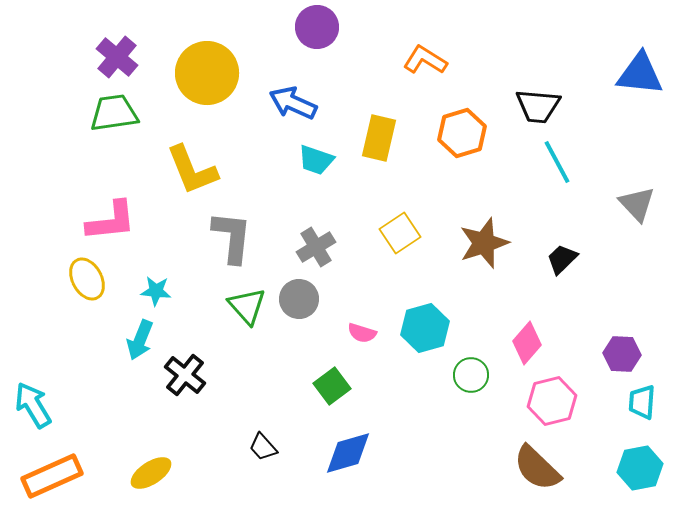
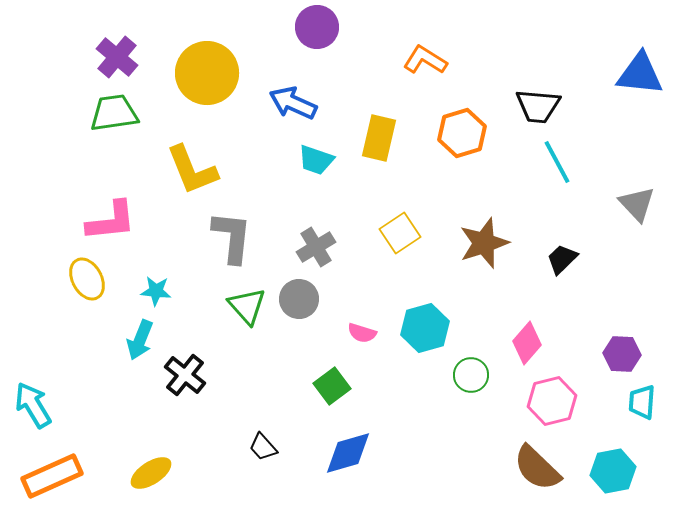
cyan hexagon at (640, 468): moved 27 px left, 3 px down
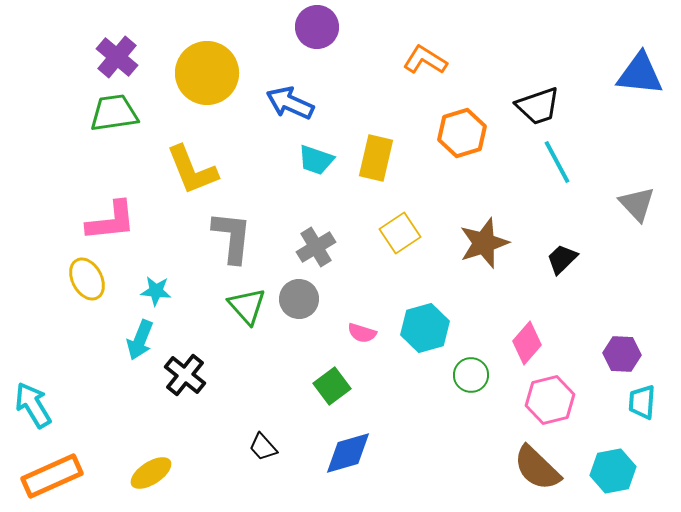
blue arrow at (293, 103): moved 3 px left
black trapezoid at (538, 106): rotated 24 degrees counterclockwise
yellow rectangle at (379, 138): moved 3 px left, 20 px down
pink hexagon at (552, 401): moved 2 px left, 1 px up
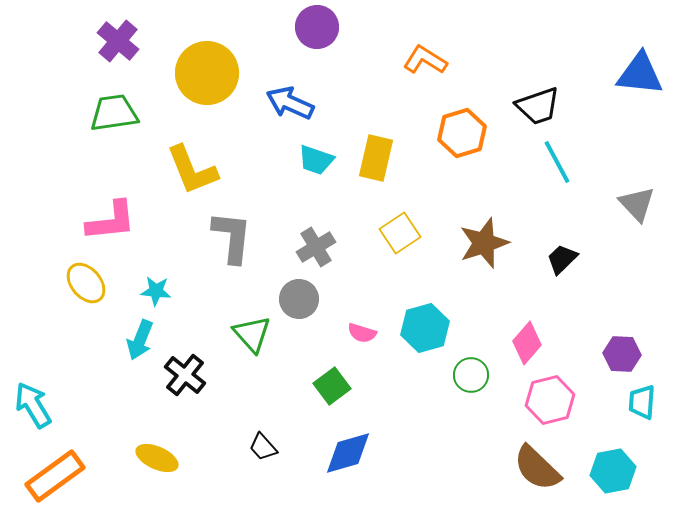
purple cross at (117, 57): moved 1 px right, 16 px up
yellow ellipse at (87, 279): moved 1 px left, 4 px down; rotated 12 degrees counterclockwise
green triangle at (247, 306): moved 5 px right, 28 px down
yellow ellipse at (151, 473): moved 6 px right, 15 px up; rotated 57 degrees clockwise
orange rectangle at (52, 476): moved 3 px right; rotated 12 degrees counterclockwise
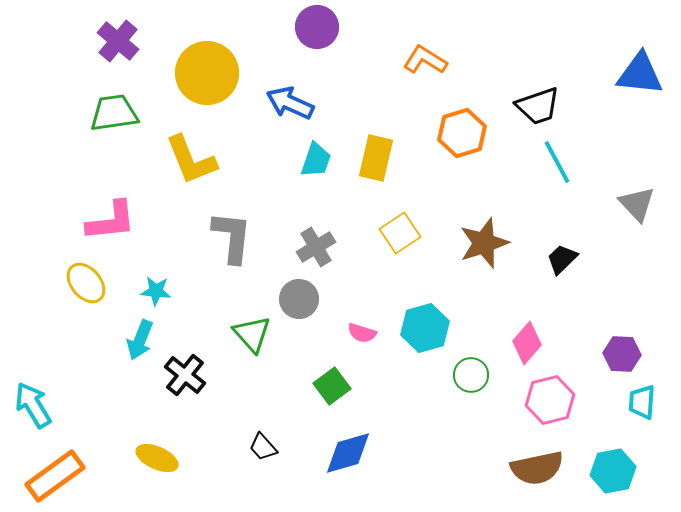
cyan trapezoid at (316, 160): rotated 90 degrees counterclockwise
yellow L-shape at (192, 170): moved 1 px left, 10 px up
brown semicircle at (537, 468): rotated 56 degrees counterclockwise
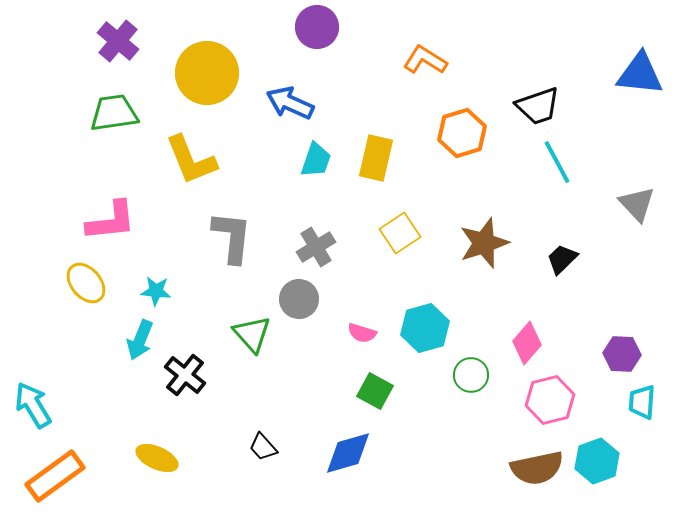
green square at (332, 386): moved 43 px right, 5 px down; rotated 24 degrees counterclockwise
cyan hexagon at (613, 471): moved 16 px left, 10 px up; rotated 9 degrees counterclockwise
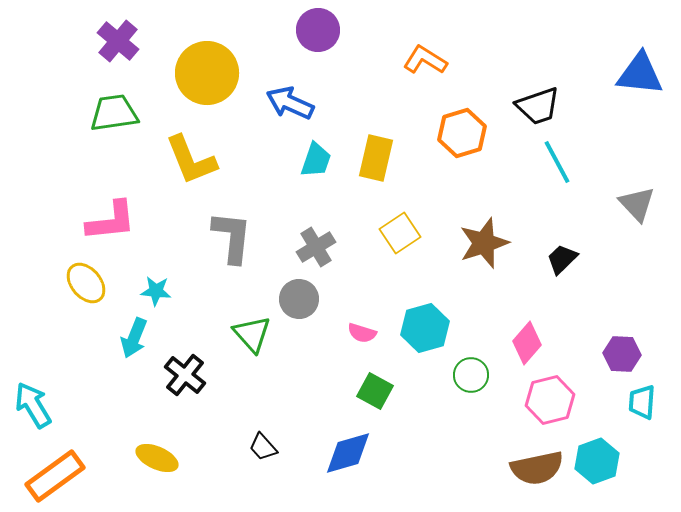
purple circle at (317, 27): moved 1 px right, 3 px down
cyan arrow at (140, 340): moved 6 px left, 2 px up
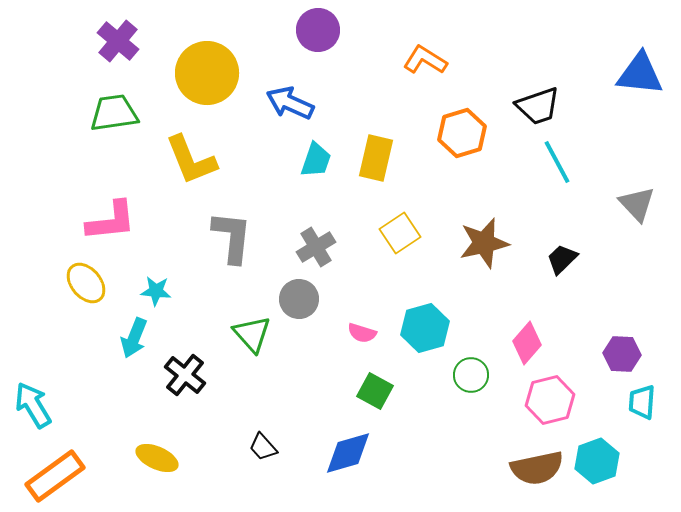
brown star at (484, 243): rotated 6 degrees clockwise
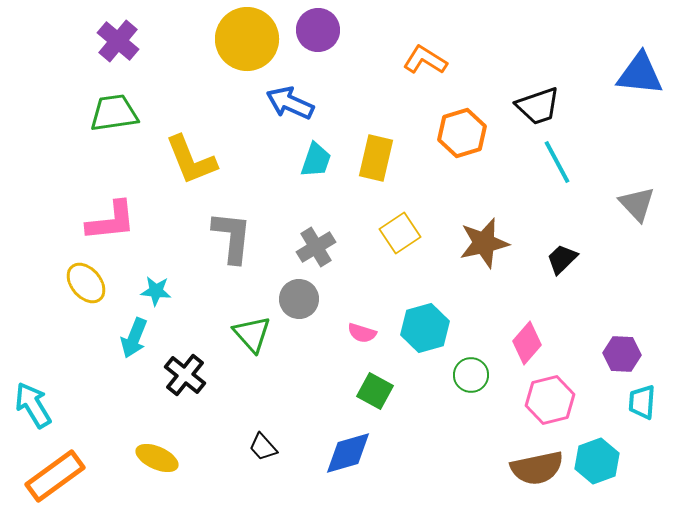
yellow circle at (207, 73): moved 40 px right, 34 px up
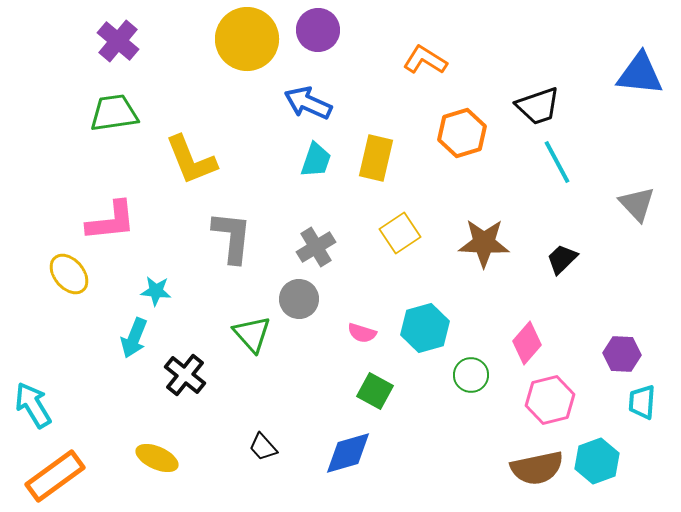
blue arrow at (290, 103): moved 18 px right
brown star at (484, 243): rotated 15 degrees clockwise
yellow ellipse at (86, 283): moved 17 px left, 9 px up
